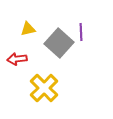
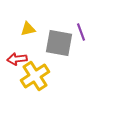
purple line: rotated 18 degrees counterclockwise
gray square: rotated 32 degrees counterclockwise
yellow cross: moved 9 px left, 12 px up; rotated 12 degrees clockwise
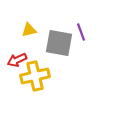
yellow triangle: moved 1 px right, 1 px down
red arrow: moved 1 px down; rotated 18 degrees counterclockwise
yellow cross: rotated 20 degrees clockwise
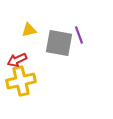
purple line: moved 2 px left, 3 px down
yellow cross: moved 14 px left, 5 px down
